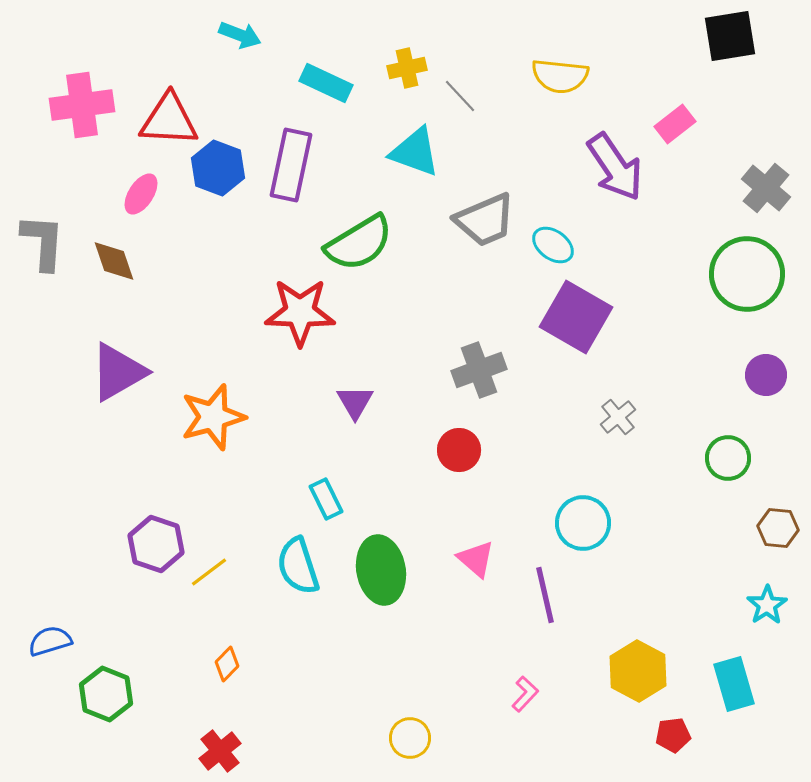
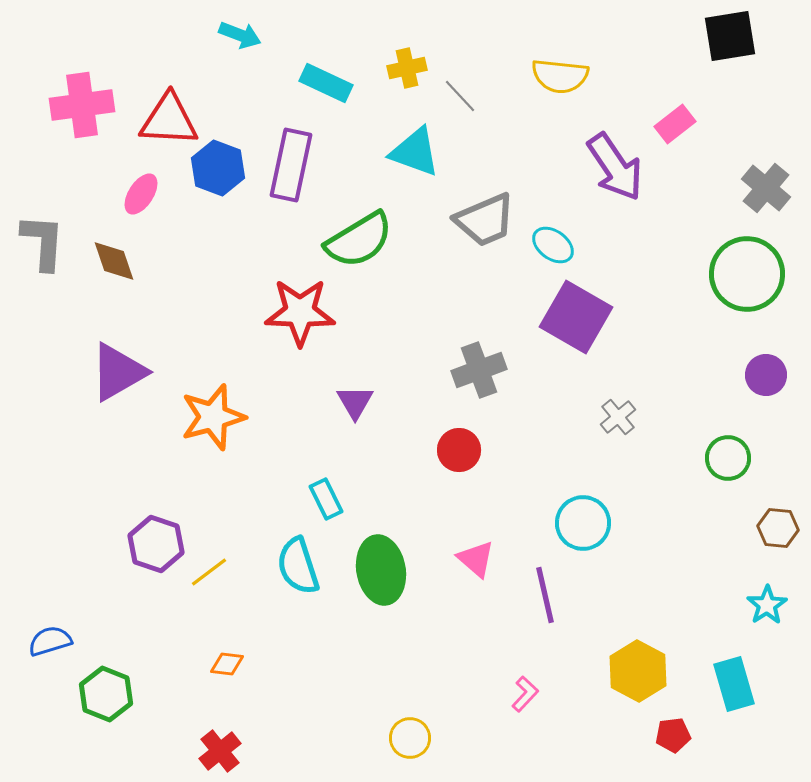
green semicircle at (359, 243): moved 3 px up
orange diamond at (227, 664): rotated 52 degrees clockwise
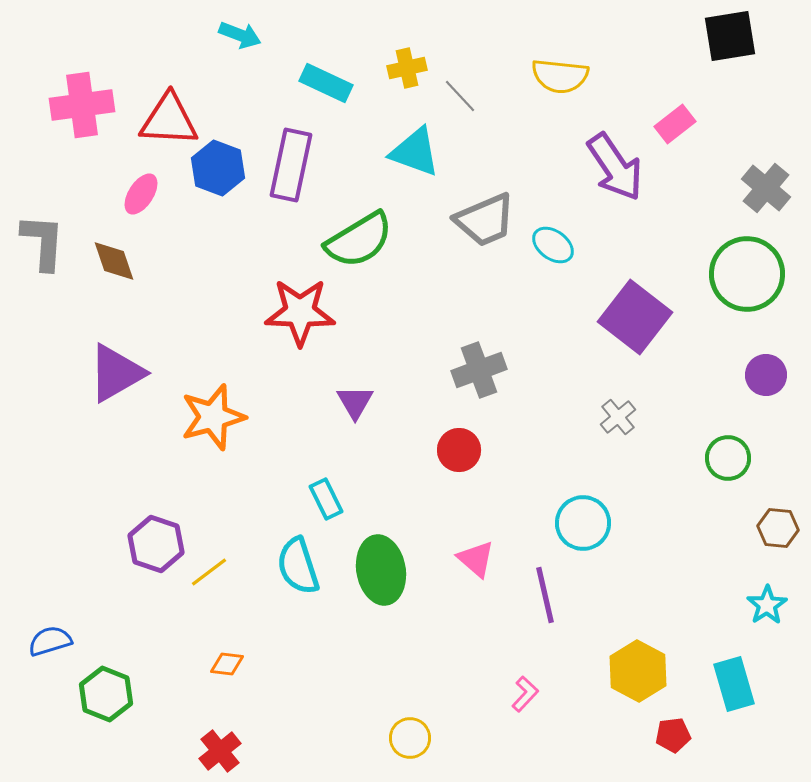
purple square at (576, 317): moved 59 px right; rotated 8 degrees clockwise
purple triangle at (118, 372): moved 2 px left, 1 px down
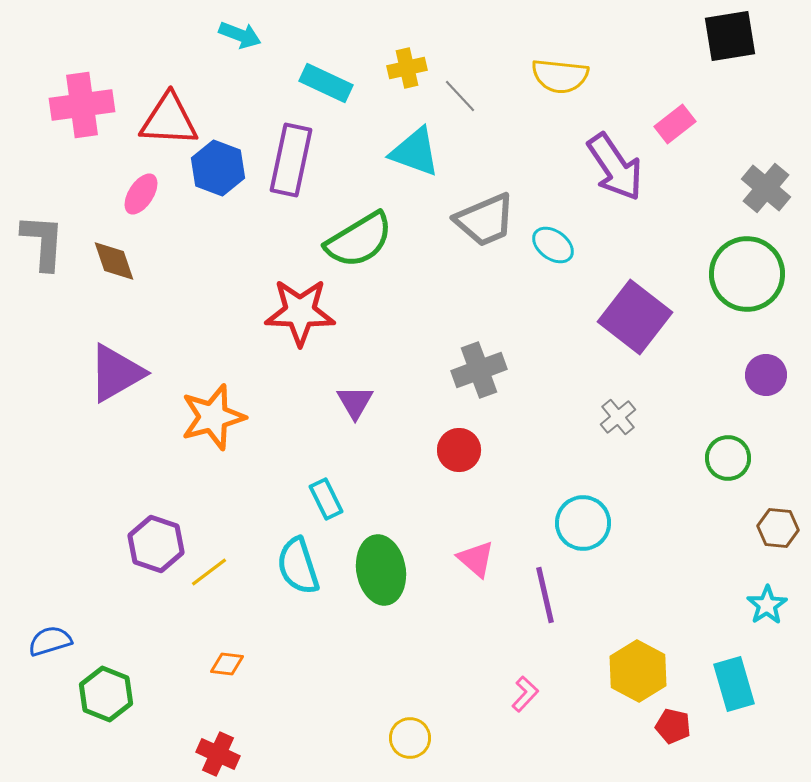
purple rectangle at (291, 165): moved 5 px up
red pentagon at (673, 735): moved 9 px up; rotated 20 degrees clockwise
red cross at (220, 751): moved 2 px left, 3 px down; rotated 27 degrees counterclockwise
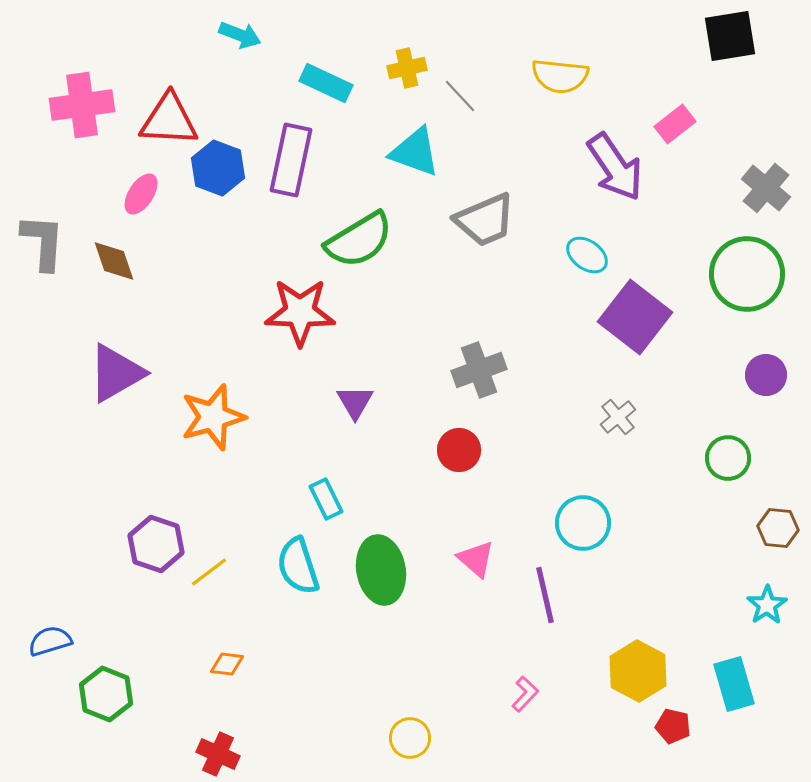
cyan ellipse at (553, 245): moved 34 px right, 10 px down
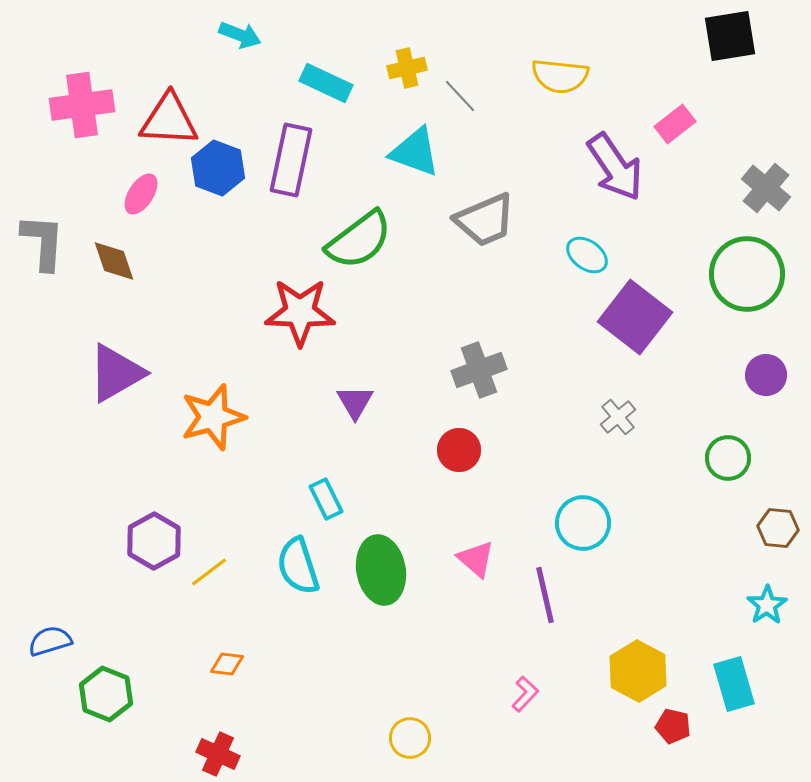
green semicircle at (359, 240): rotated 6 degrees counterclockwise
purple hexagon at (156, 544): moved 2 px left, 3 px up; rotated 12 degrees clockwise
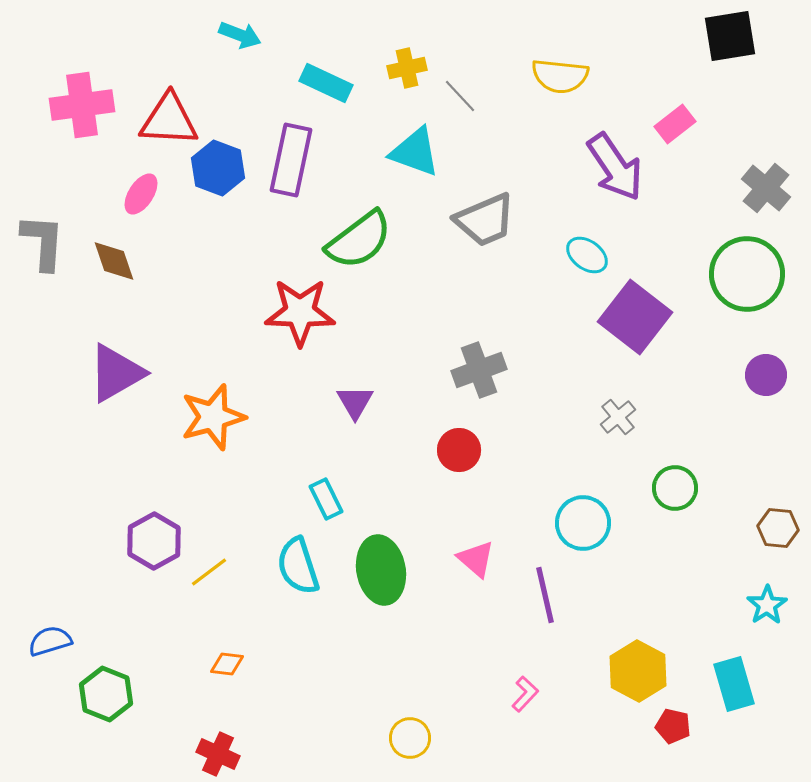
green circle at (728, 458): moved 53 px left, 30 px down
